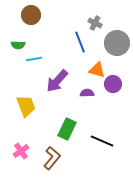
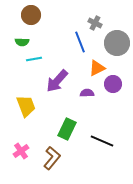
green semicircle: moved 4 px right, 3 px up
orange triangle: moved 2 px up; rotated 42 degrees counterclockwise
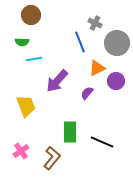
purple circle: moved 3 px right, 3 px up
purple semicircle: rotated 48 degrees counterclockwise
green rectangle: moved 3 px right, 3 px down; rotated 25 degrees counterclockwise
black line: moved 1 px down
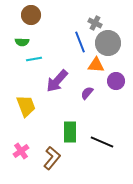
gray circle: moved 9 px left
orange triangle: moved 1 px left, 3 px up; rotated 30 degrees clockwise
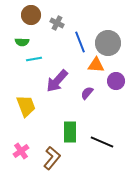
gray cross: moved 38 px left
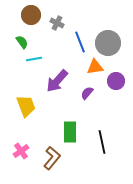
green semicircle: rotated 128 degrees counterclockwise
orange triangle: moved 1 px left, 2 px down; rotated 12 degrees counterclockwise
black line: rotated 55 degrees clockwise
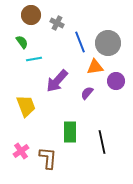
brown L-shape: moved 4 px left; rotated 35 degrees counterclockwise
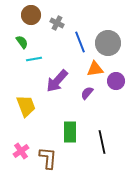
orange triangle: moved 2 px down
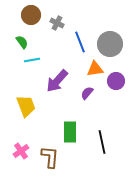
gray circle: moved 2 px right, 1 px down
cyan line: moved 2 px left, 1 px down
brown L-shape: moved 2 px right, 1 px up
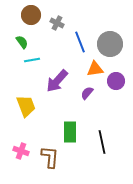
pink cross: rotated 35 degrees counterclockwise
